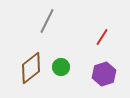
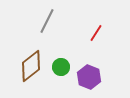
red line: moved 6 px left, 4 px up
brown diamond: moved 2 px up
purple hexagon: moved 15 px left, 3 px down; rotated 20 degrees counterclockwise
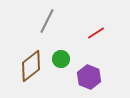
red line: rotated 24 degrees clockwise
green circle: moved 8 px up
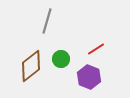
gray line: rotated 10 degrees counterclockwise
red line: moved 16 px down
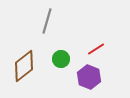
brown diamond: moved 7 px left
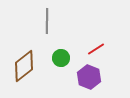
gray line: rotated 15 degrees counterclockwise
green circle: moved 1 px up
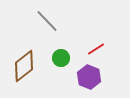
gray line: rotated 45 degrees counterclockwise
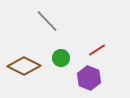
red line: moved 1 px right, 1 px down
brown diamond: rotated 64 degrees clockwise
purple hexagon: moved 1 px down
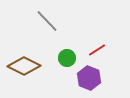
green circle: moved 6 px right
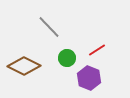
gray line: moved 2 px right, 6 px down
